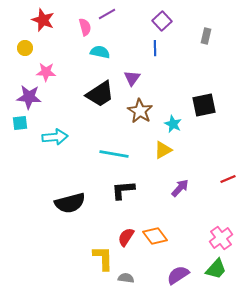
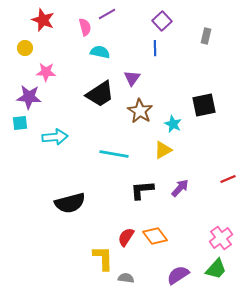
black L-shape: moved 19 px right
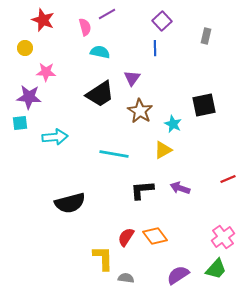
purple arrow: rotated 114 degrees counterclockwise
pink cross: moved 2 px right, 1 px up
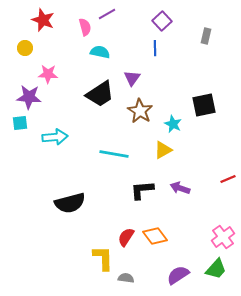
pink star: moved 2 px right, 2 px down
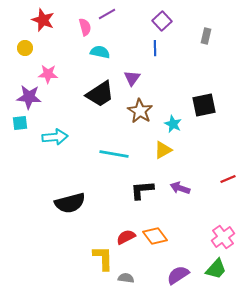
red semicircle: rotated 30 degrees clockwise
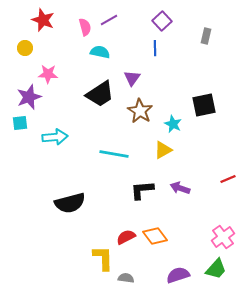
purple line: moved 2 px right, 6 px down
purple star: rotated 25 degrees counterclockwise
purple semicircle: rotated 15 degrees clockwise
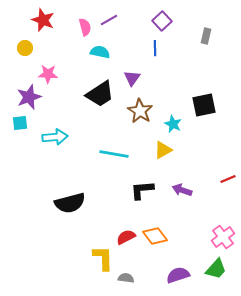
purple arrow: moved 2 px right, 2 px down
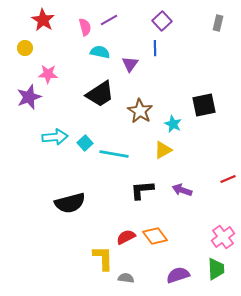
red star: rotated 10 degrees clockwise
gray rectangle: moved 12 px right, 13 px up
purple triangle: moved 2 px left, 14 px up
cyan square: moved 65 px right, 20 px down; rotated 35 degrees counterclockwise
green trapezoid: rotated 45 degrees counterclockwise
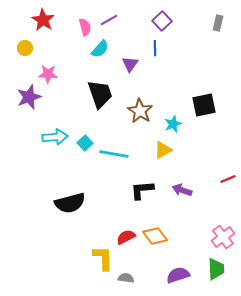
cyan semicircle: moved 3 px up; rotated 120 degrees clockwise
black trapezoid: rotated 76 degrees counterclockwise
cyan star: rotated 24 degrees clockwise
